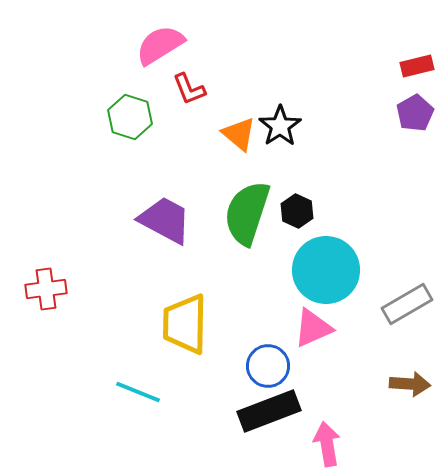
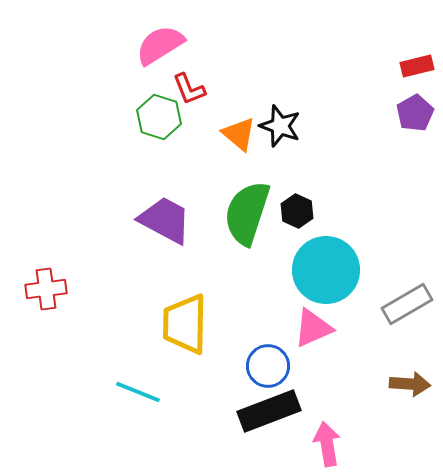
green hexagon: moved 29 px right
black star: rotated 18 degrees counterclockwise
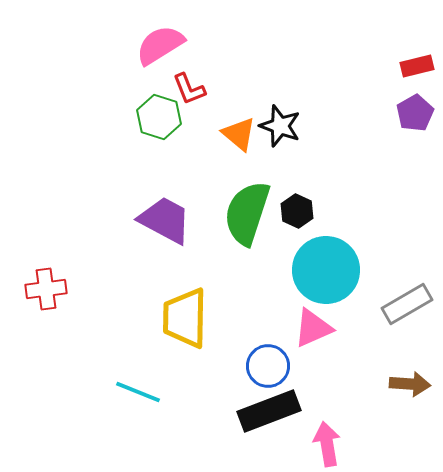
yellow trapezoid: moved 6 px up
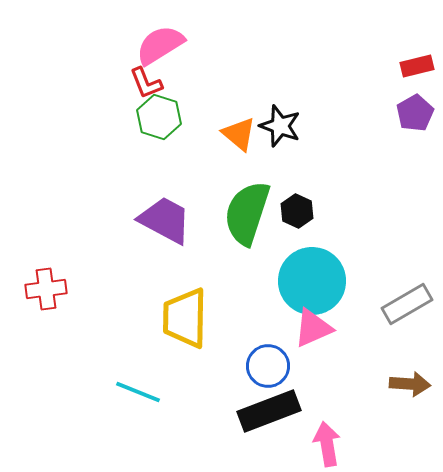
red L-shape: moved 43 px left, 6 px up
cyan circle: moved 14 px left, 11 px down
